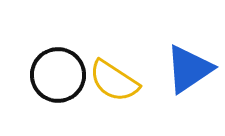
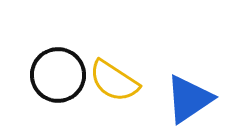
blue triangle: moved 30 px down
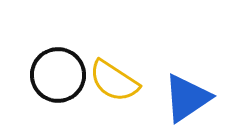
blue triangle: moved 2 px left, 1 px up
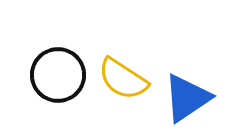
yellow semicircle: moved 9 px right, 2 px up
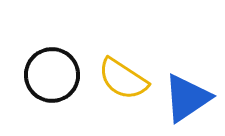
black circle: moved 6 px left
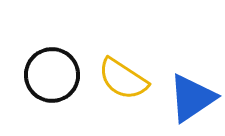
blue triangle: moved 5 px right
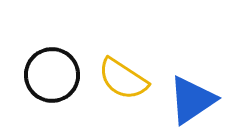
blue triangle: moved 2 px down
